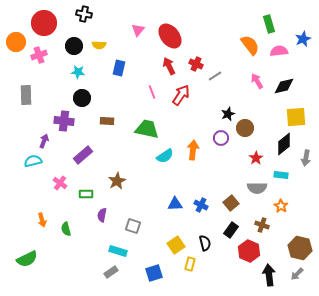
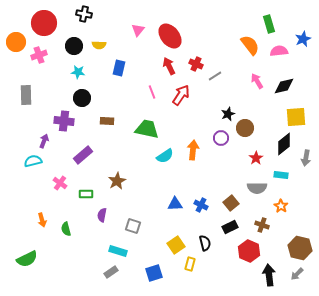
black rectangle at (231, 230): moved 1 px left, 3 px up; rotated 28 degrees clockwise
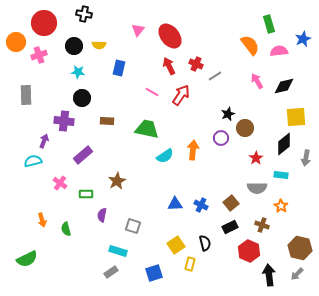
pink line at (152, 92): rotated 40 degrees counterclockwise
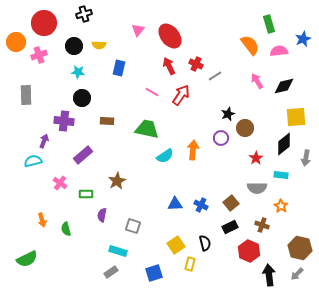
black cross at (84, 14): rotated 28 degrees counterclockwise
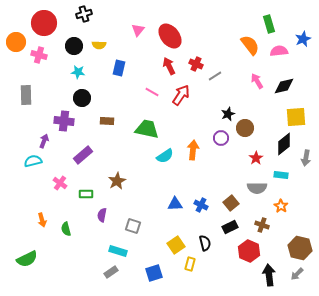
pink cross at (39, 55): rotated 35 degrees clockwise
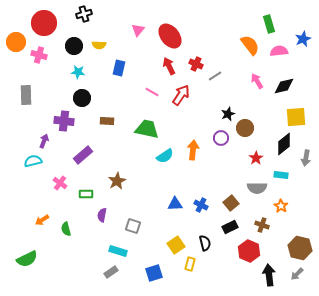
orange arrow at (42, 220): rotated 72 degrees clockwise
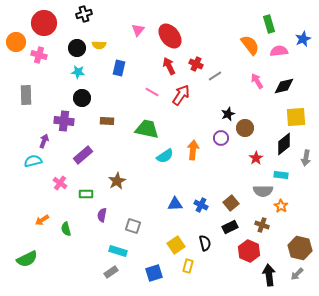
black circle at (74, 46): moved 3 px right, 2 px down
gray semicircle at (257, 188): moved 6 px right, 3 px down
yellow rectangle at (190, 264): moved 2 px left, 2 px down
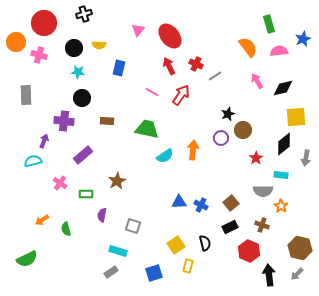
orange semicircle at (250, 45): moved 2 px left, 2 px down
black circle at (77, 48): moved 3 px left
black diamond at (284, 86): moved 1 px left, 2 px down
brown circle at (245, 128): moved 2 px left, 2 px down
blue triangle at (175, 204): moved 4 px right, 2 px up
